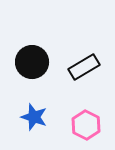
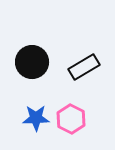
blue star: moved 2 px right, 1 px down; rotated 20 degrees counterclockwise
pink hexagon: moved 15 px left, 6 px up
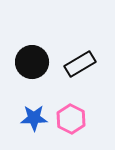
black rectangle: moved 4 px left, 3 px up
blue star: moved 2 px left
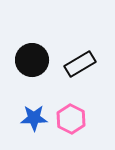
black circle: moved 2 px up
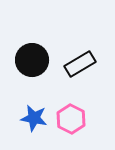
blue star: rotated 12 degrees clockwise
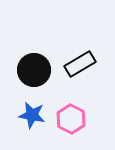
black circle: moved 2 px right, 10 px down
blue star: moved 2 px left, 3 px up
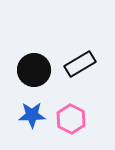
blue star: rotated 12 degrees counterclockwise
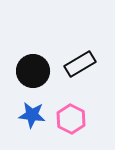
black circle: moved 1 px left, 1 px down
blue star: rotated 8 degrees clockwise
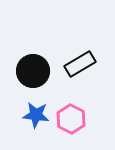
blue star: moved 4 px right
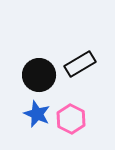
black circle: moved 6 px right, 4 px down
blue star: moved 1 px right, 1 px up; rotated 16 degrees clockwise
